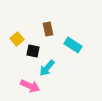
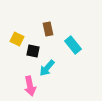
yellow square: rotated 24 degrees counterclockwise
cyan rectangle: rotated 18 degrees clockwise
pink arrow: rotated 54 degrees clockwise
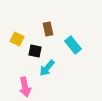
black square: moved 2 px right
pink arrow: moved 5 px left, 1 px down
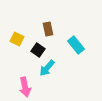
cyan rectangle: moved 3 px right
black square: moved 3 px right, 1 px up; rotated 24 degrees clockwise
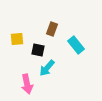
brown rectangle: moved 4 px right; rotated 32 degrees clockwise
yellow square: rotated 32 degrees counterclockwise
black square: rotated 24 degrees counterclockwise
pink arrow: moved 2 px right, 3 px up
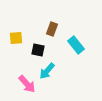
yellow square: moved 1 px left, 1 px up
cyan arrow: moved 3 px down
pink arrow: rotated 30 degrees counterclockwise
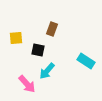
cyan rectangle: moved 10 px right, 16 px down; rotated 18 degrees counterclockwise
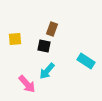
yellow square: moved 1 px left, 1 px down
black square: moved 6 px right, 4 px up
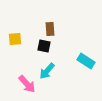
brown rectangle: moved 2 px left; rotated 24 degrees counterclockwise
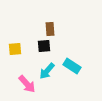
yellow square: moved 10 px down
black square: rotated 16 degrees counterclockwise
cyan rectangle: moved 14 px left, 5 px down
